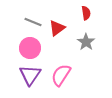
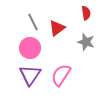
gray line: rotated 42 degrees clockwise
gray star: rotated 18 degrees counterclockwise
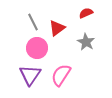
red semicircle: rotated 104 degrees counterclockwise
gray star: rotated 12 degrees clockwise
pink circle: moved 7 px right
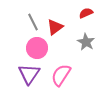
red triangle: moved 2 px left, 1 px up
purple triangle: moved 1 px left, 1 px up
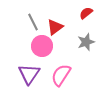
red semicircle: rotated 16 degrees counterclockwise
gray star: rotated 24 degrees clockwise
pink circle: moved 5 px right, 2 px up
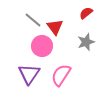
gray line: moved 2 px up; rotated 24 degrees counterclockwise
red triangle: rotated 30 degrees counterclockwise
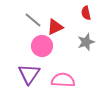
red semicircle: rotated 64 degrees counterclockwise
red triangle: rotated 42 degrees clockwise
pink semicircle: moved 2 px right, 5 px down; rotated 60 degrees clockwise
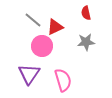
gray star: rotated 12 degrees clockwise
pink semicircle: rotated 70 degrees clockwise
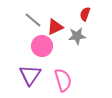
red semicircle: moved 1 px left, 1 px down; rotated 32 degrees clockwise
gray star: moved 9 px left, 6 px up
purple triangle: moved 1 px right, 1 px down
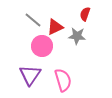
gray star: rotated 12 degrees clockwise
